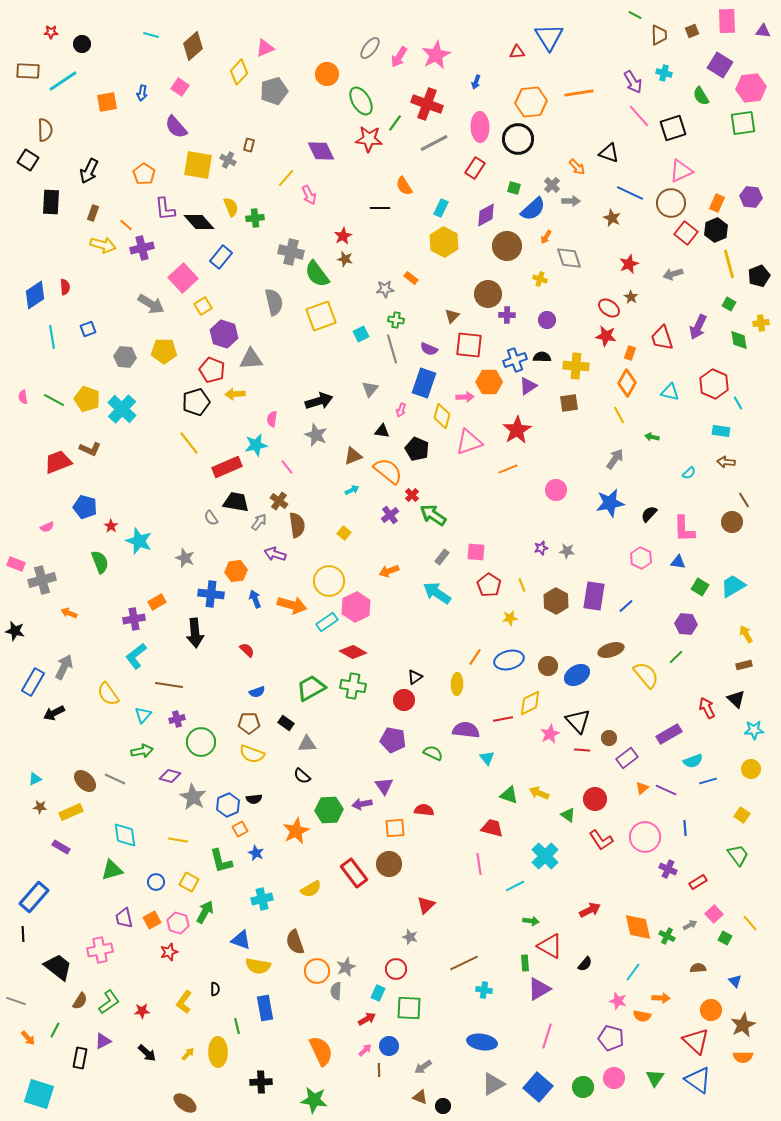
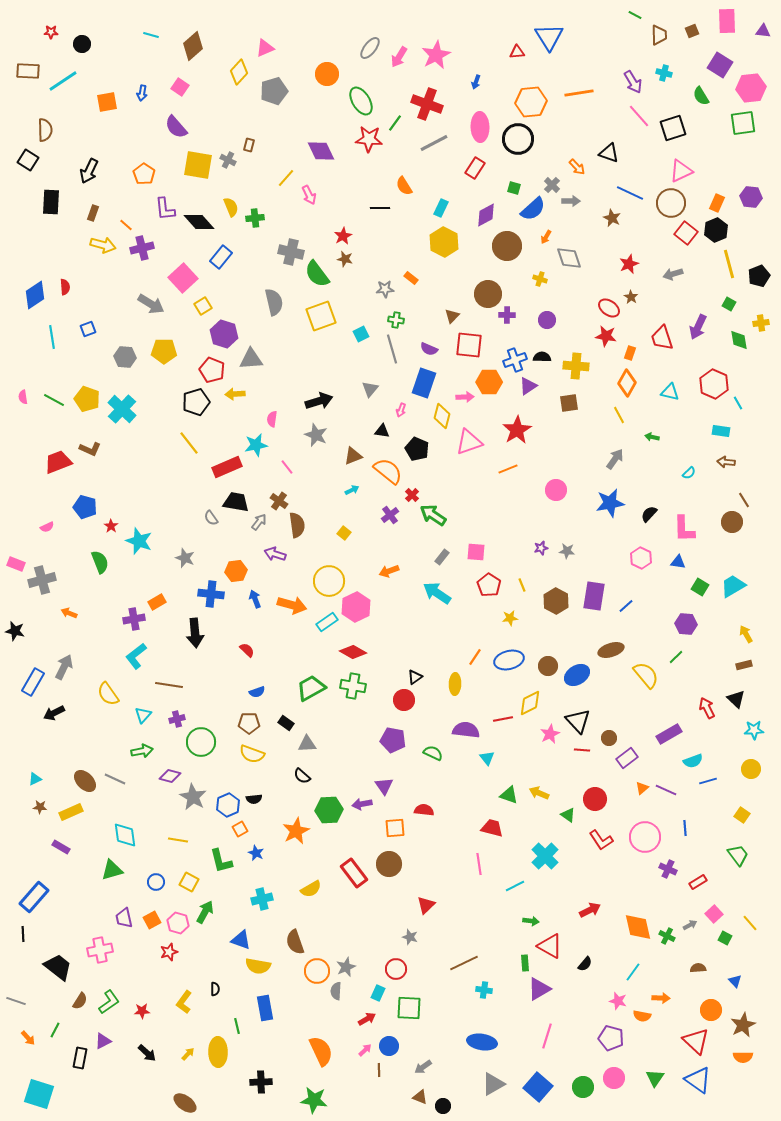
yellow ellipse at (457, 684): moved 2 px left
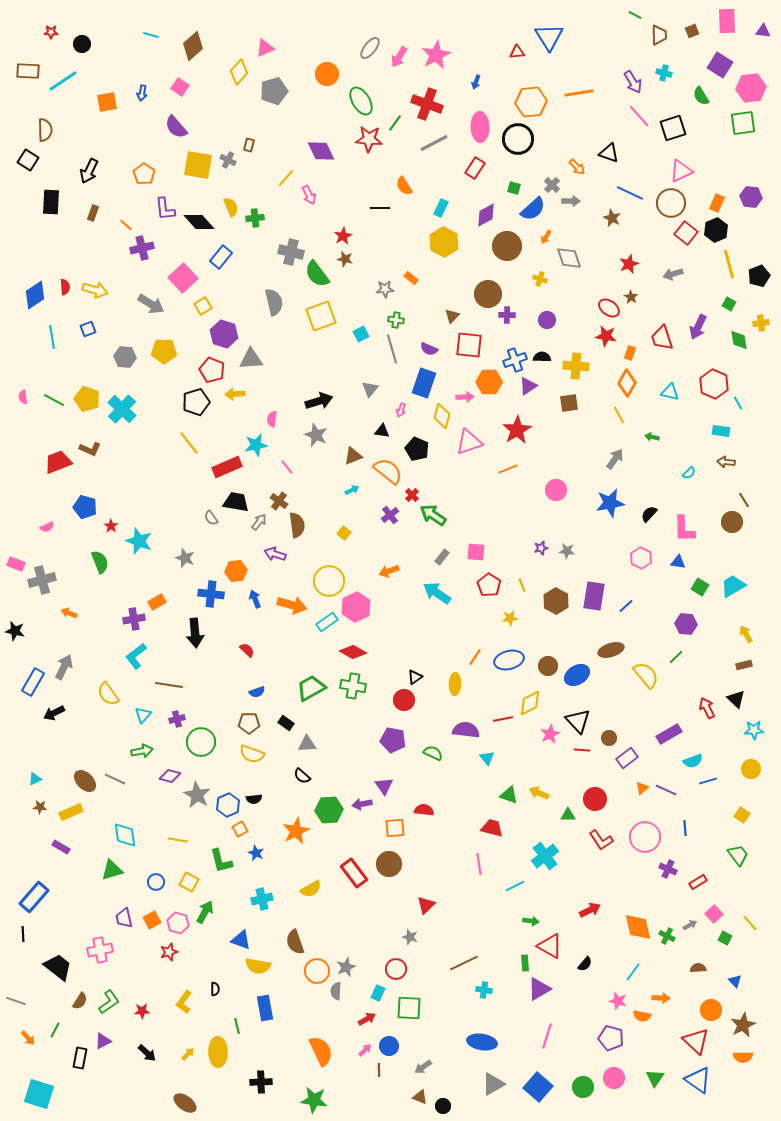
yellow arrow at (103, 245): moved 8 px left, 45 px down
gray star at (193, 797): moved 4 px right, 2 px up
green triangle at (568, 815): rotated 35 degrees counterclockwise
cyan cross at (545, 856): rotated 8 degrees clockwise
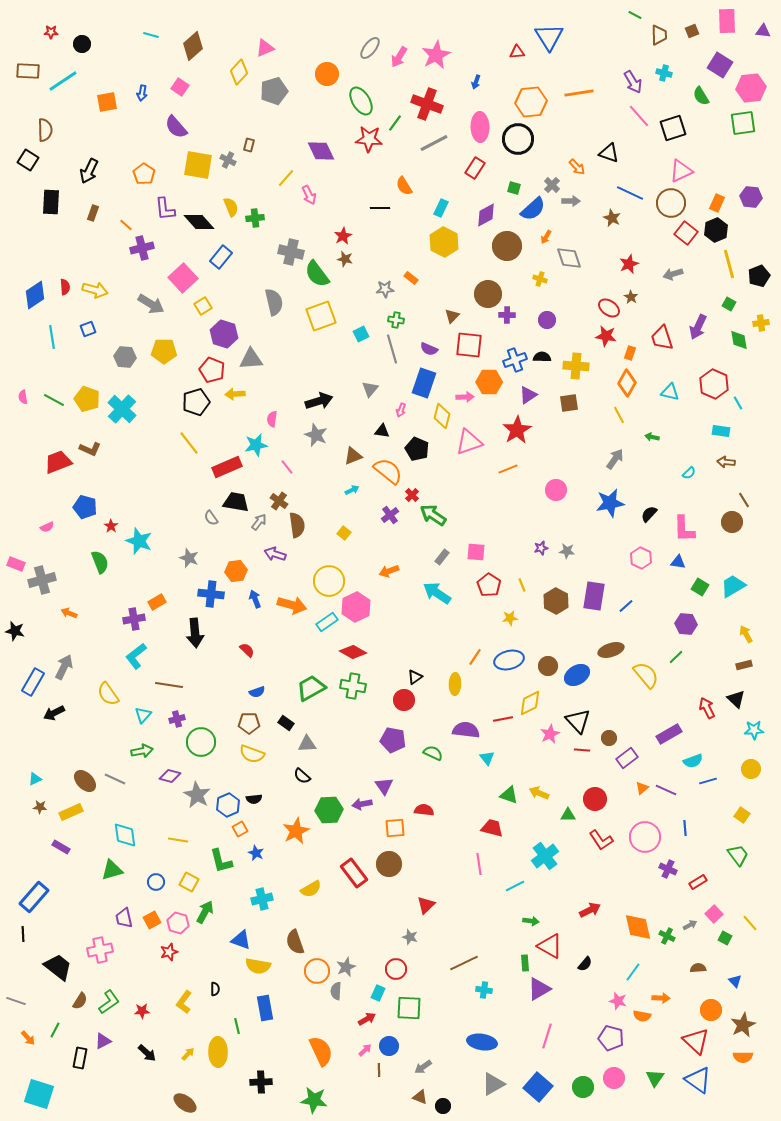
purple triangle at (528, 386): moved 9 px down
gray star at (185, 558): moved 4 px right
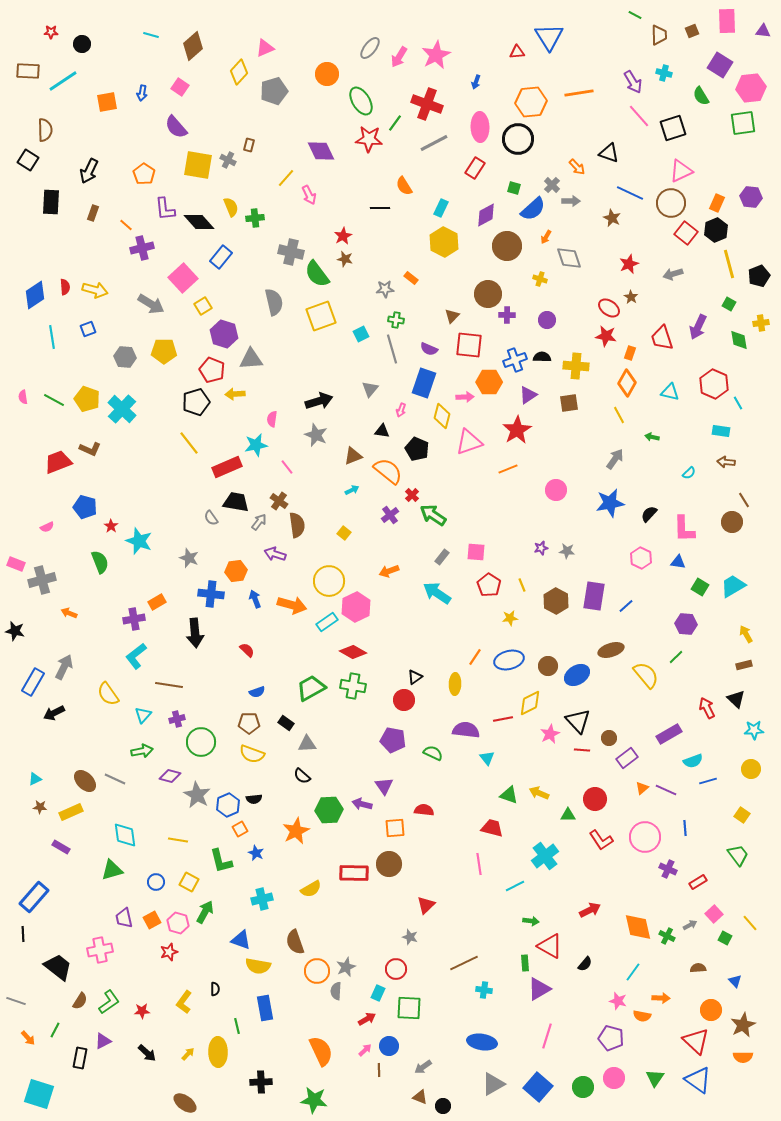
purple arrow at (362, 804): rotated 24 degrees clockwise
red rectangle at (354, 873): rotated 52 degrees counterclockwise
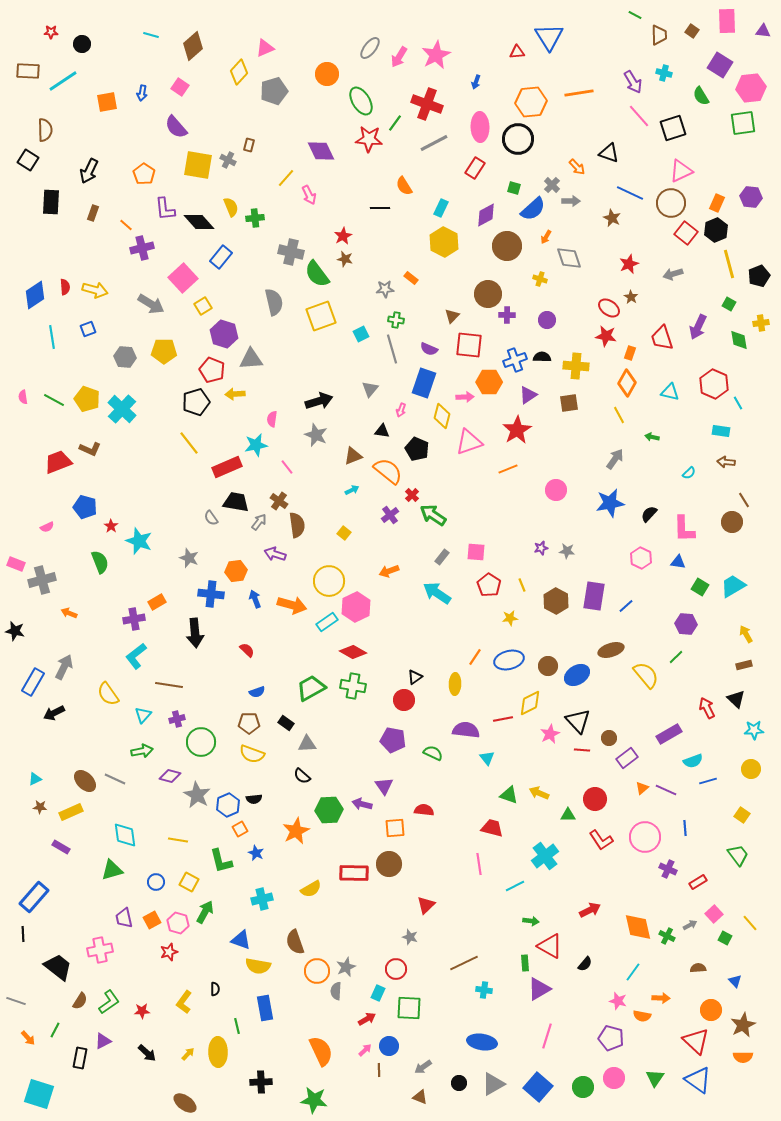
brown square at (692, 31): rotated 32 degrees counterclockwise
black circle at (443, 1106): moved 16 px right, 23 px up
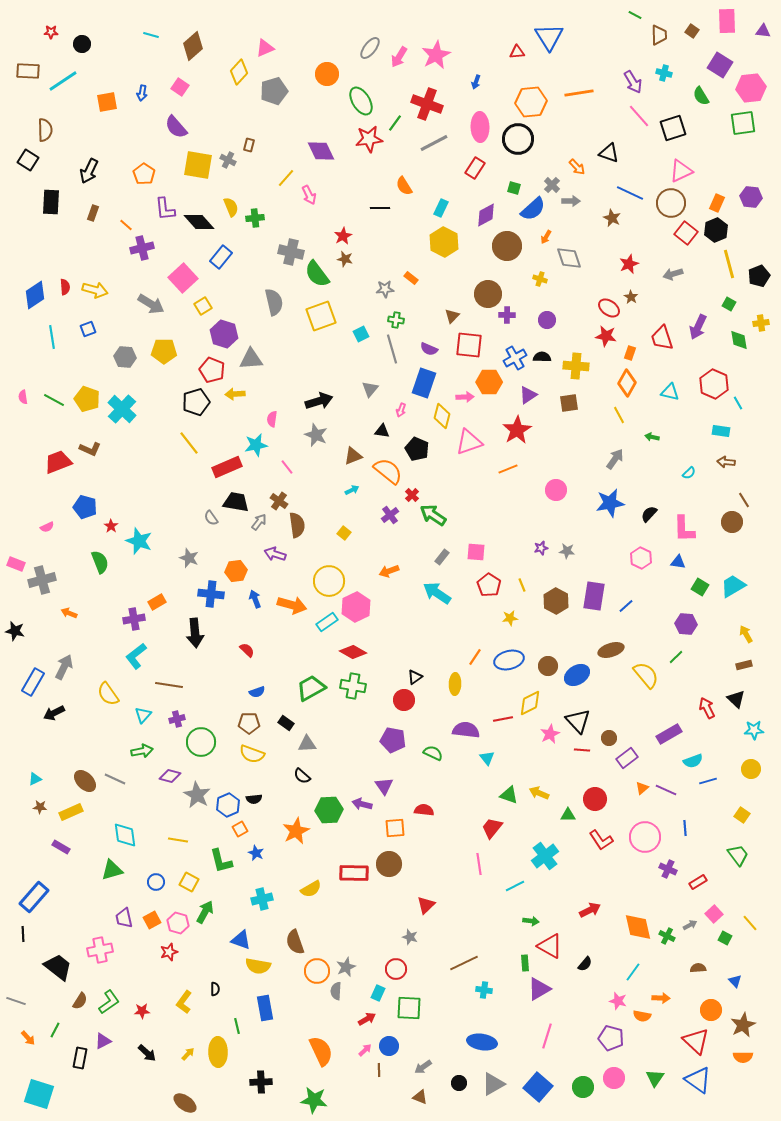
red star at (369, 139): rotated 12 degrees counterclockwise
blue cross at (515, 360): moved 2 px up; rotated 10 degrees counterclockwise
red trapezoid at (492, 828): rotated 65 degrees counterclockwise
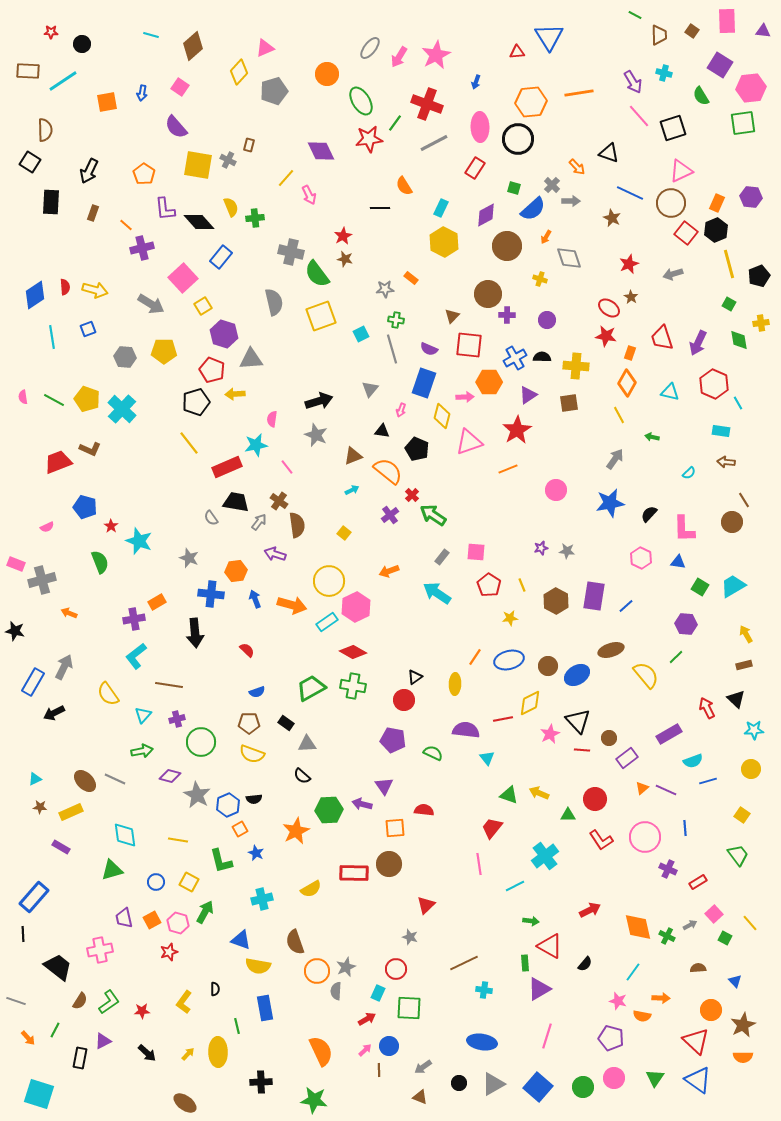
black square at (28, 160): moved 2 px right, 2 px down
purple arrow at (698, 327): moved 16 px down
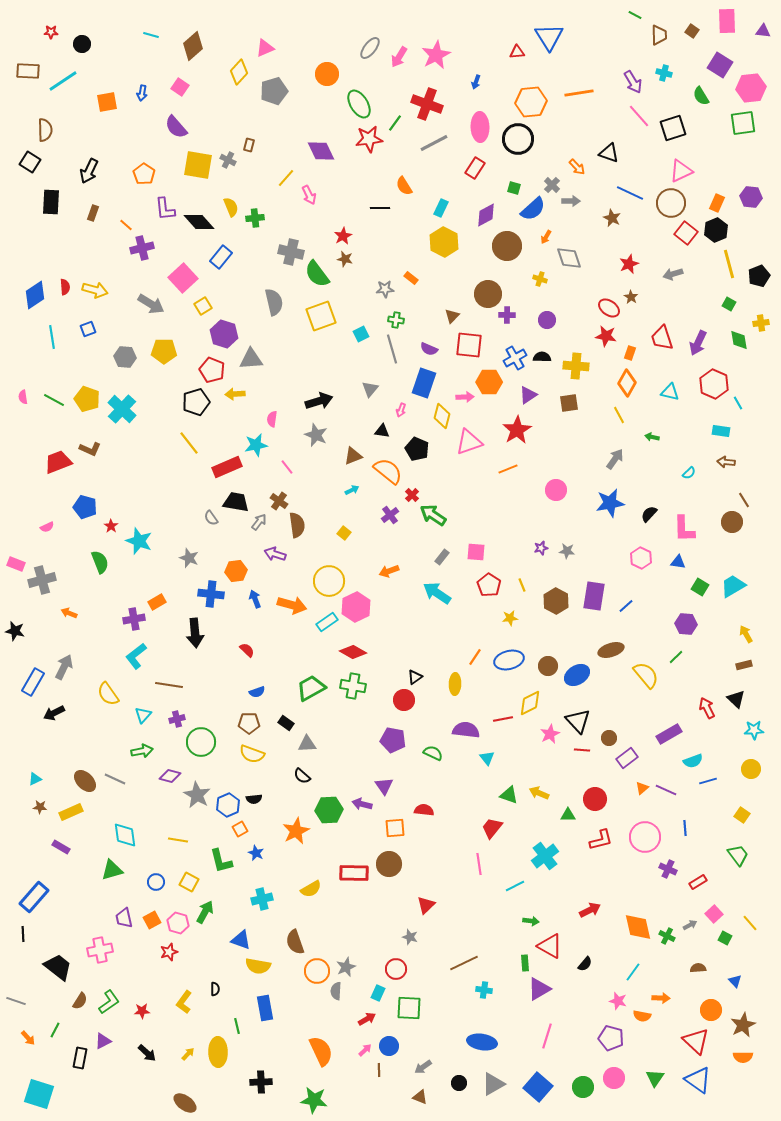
green ellipse at (361, 101): moved 2 px left, 3 px down
red L-shape at (601, 840): rotated 70 degrees counterclockwise
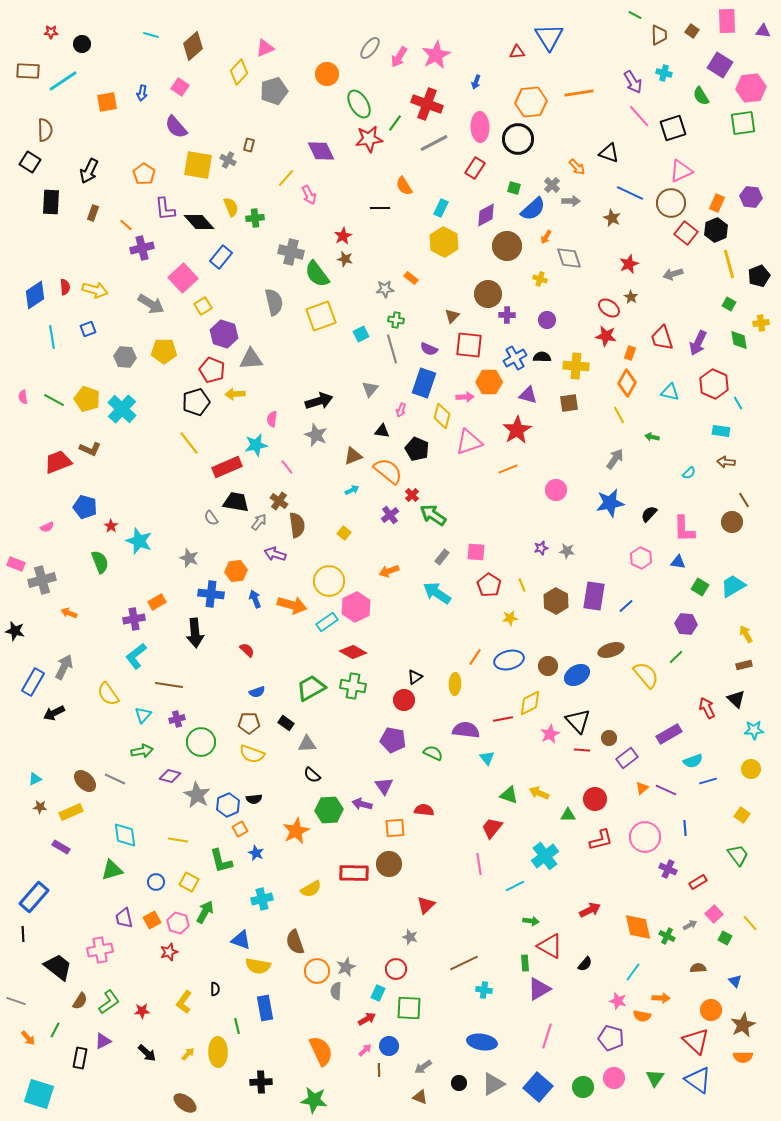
purple triangle at (528, 395): rotated 48 degrees clockwise
black semicircle at (302, 776): moved 10 px right, 1 px up
